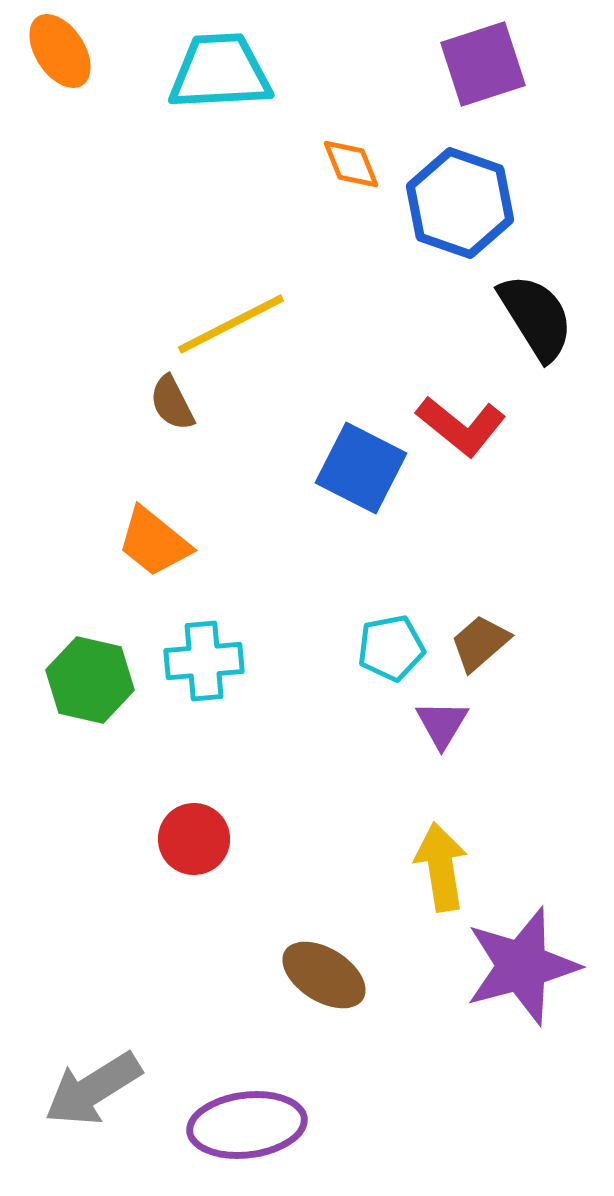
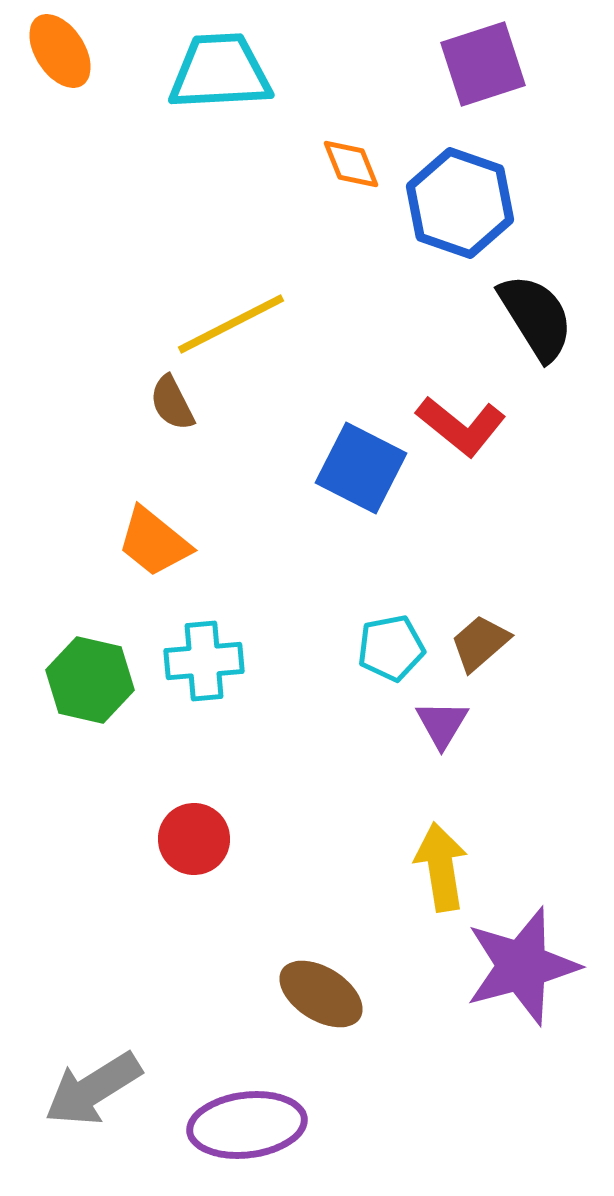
brown ellipse: moved 3 px left, 19 px down
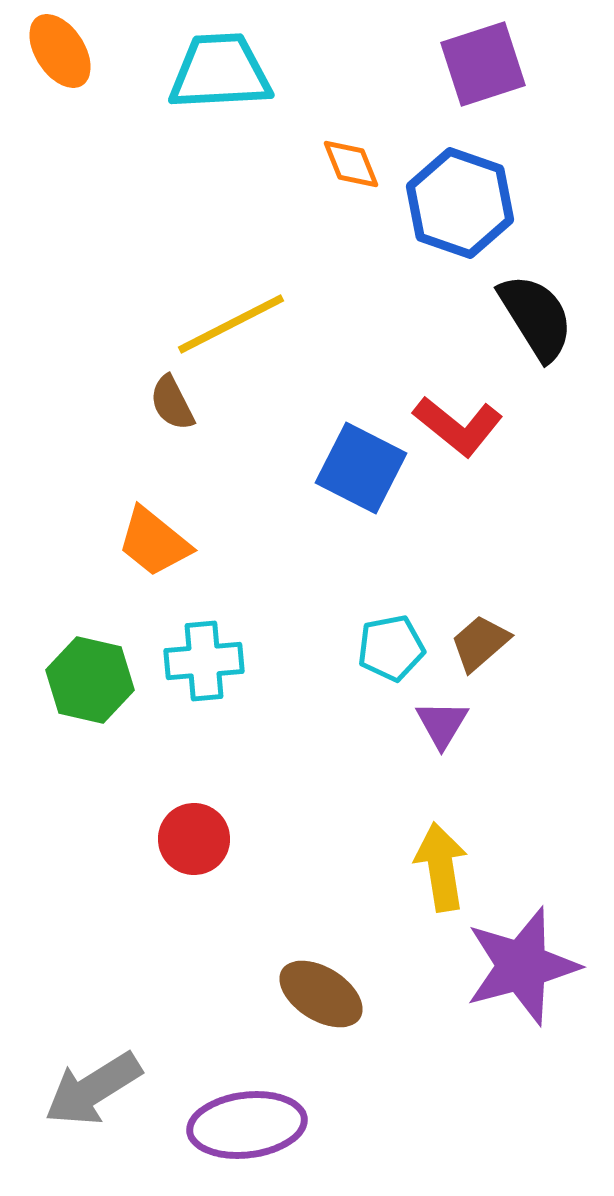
red L-shape: moved 3 px left
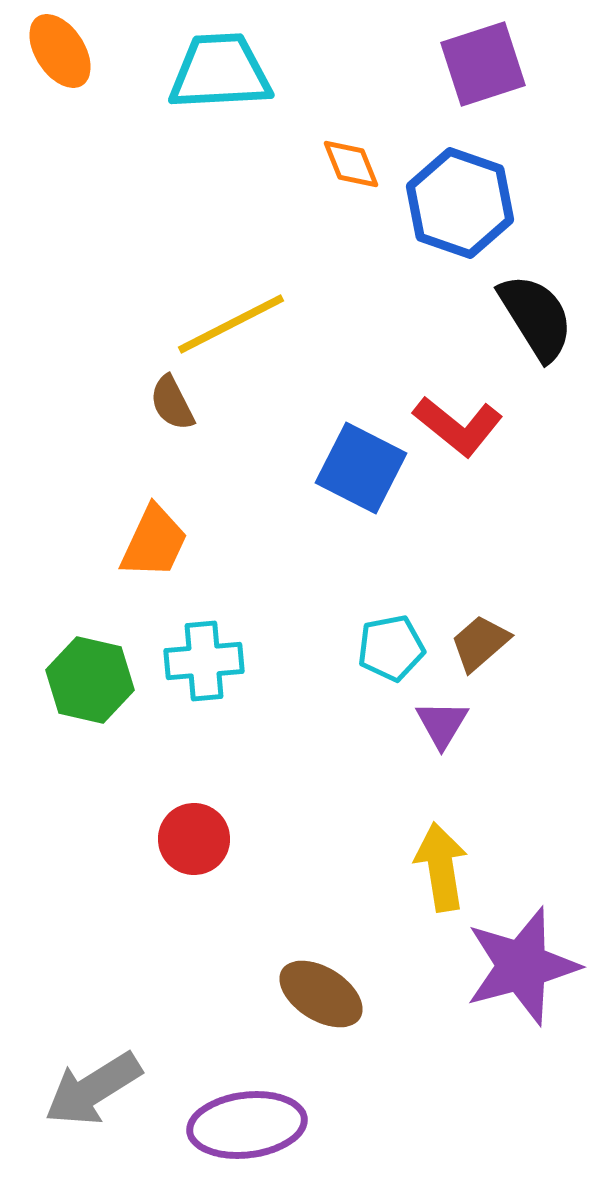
orange trapezoid: rotated 104 degrees counterclockwise
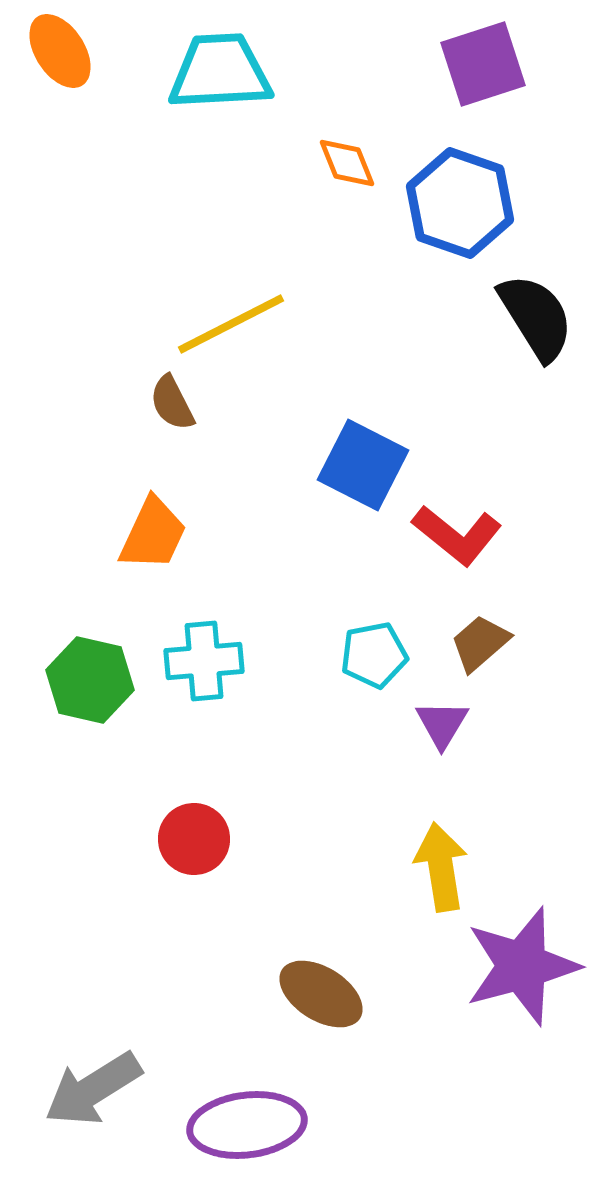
orange diamond: moved 4 px left, 1 px up
red L-shape: moved 1 px left, 109 px down
blue square: moved 2 px right, 3 px up
orange trapezoid: moved 1 px left, 8 px up
cyan pentagon: moved 17 px left, 7 px down
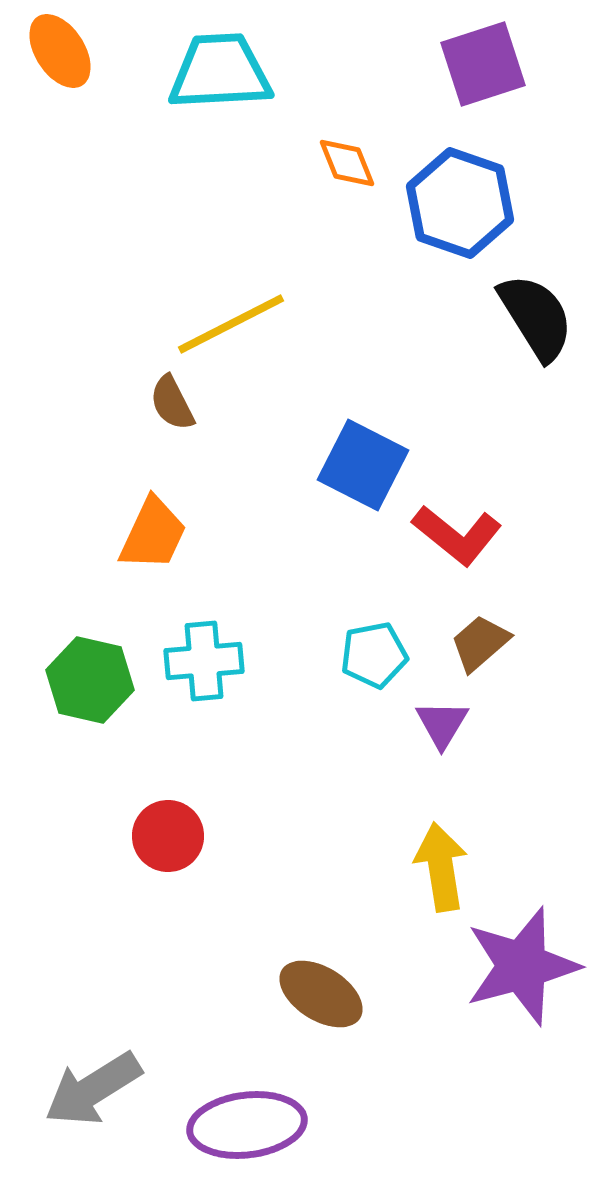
red circle: moved 26 px left, 3 px up
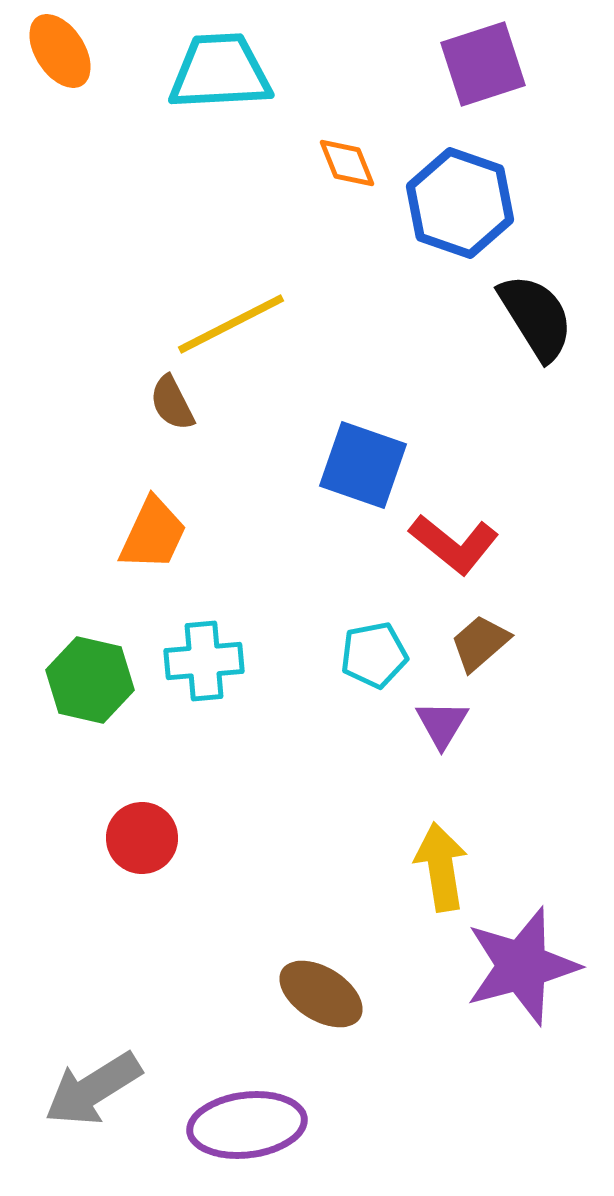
blue square: rotated 8 degrees counterclockwise
red L-shape: moved 3 px left, 9 px down
red circle: moved 26 px left, 2 px down
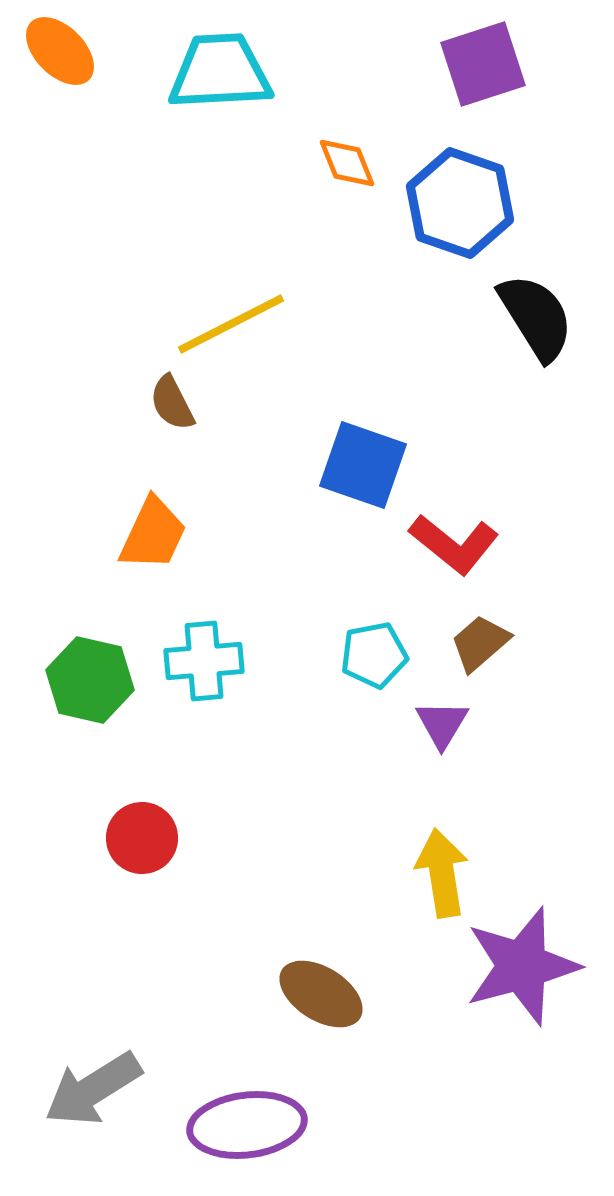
orange ellipse: rotated 12 degrees counterclockwise
yellow arrow: moved 1 px right, 6 px down
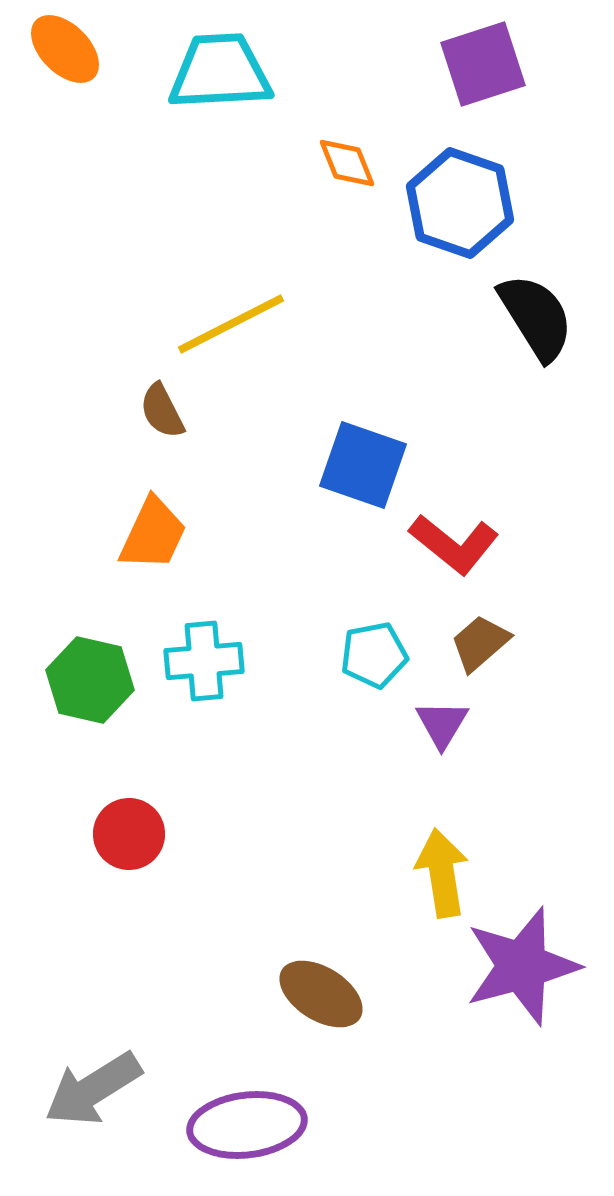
orange ellipse: moved 5 px right, 2 px up
brown semicircle: moved 10 px left, 8 px down
red circle: moved 13 px left, 4 px up
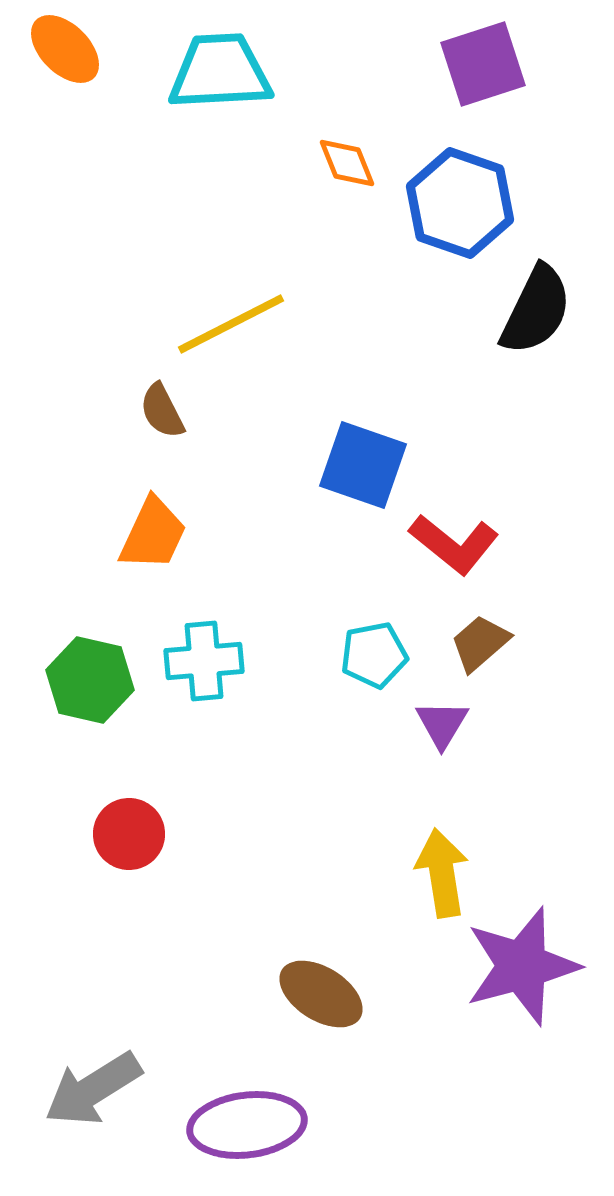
black semicircle: moved 7 px up; rotated 58 degrees clockwise
